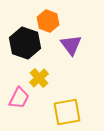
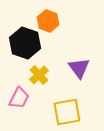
purple triangle: moved 8 px right, 23 px down
yellow cross: moved 3 px up
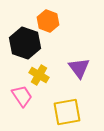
yellow cross: rotated 18 degrees counterclockwise
pink trapezoid: moved 3 px right, 2 px up; rotated 60 degrees counterclockwise
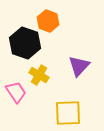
purple triangle: moved 2 px up; rotated 20 degrees clockwise
pink trapezoid: moved 6 px left, 4 px up
yellow square: moved 1 px right, 1 px down; rotated 8 degrees clockwise
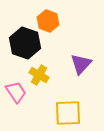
purple triangle: moved 2 px right, 2 px up
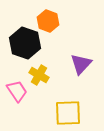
pink trapezoid: moved 1 px right, 1 px up
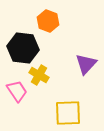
black hexagon: moved 2 px left, 5 px down; rotated 12 degrees counterclockwise
purple triangle: moved 5 px right
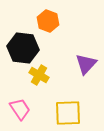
pink trapezoid: moved 3 px right, 18 px down
